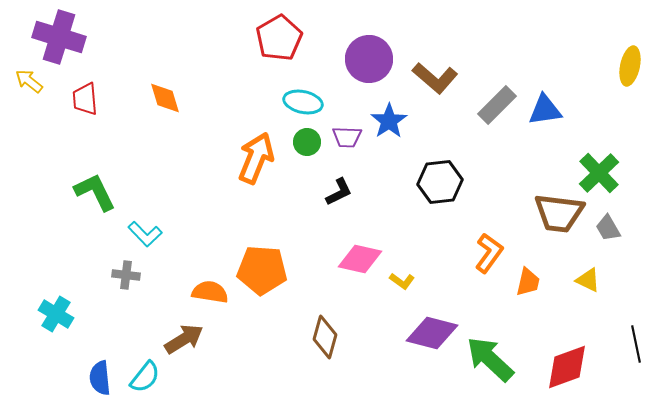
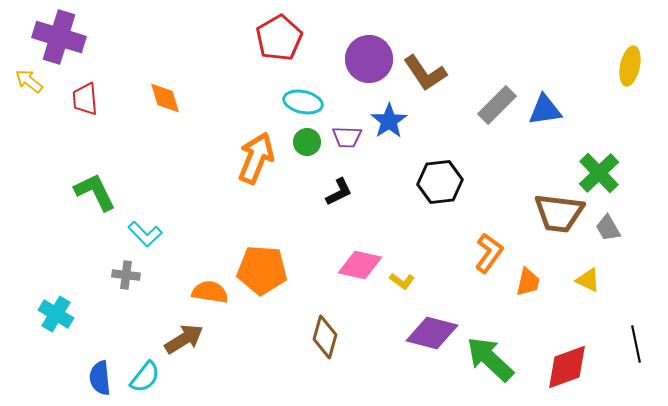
brown L-shape: moved 10 px left, 5 px up; rotated 15 degrees clockwise
pink diamond: moved 6 px down
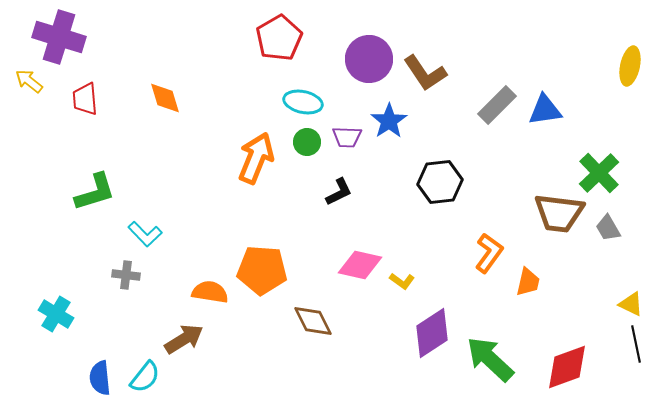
green L-shape: rotated 99 degrees clockwise
yellow triangle: moved 43 px right, 24 px down
purple diamond: rotated 48 degrees counterclockwise
brown diamond: moved 12 px left, 16 px up; rotated 42 degrees counterclockwise
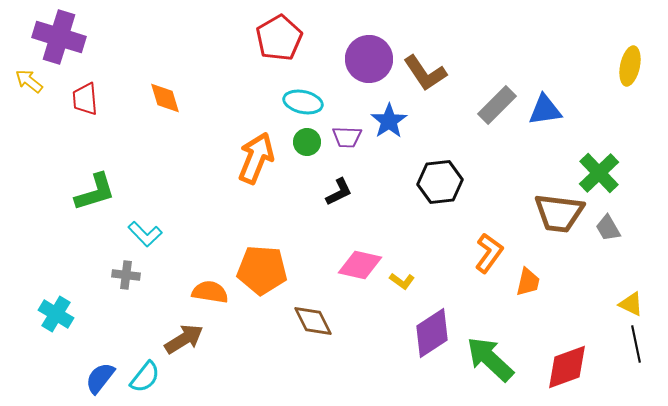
blue semicircle: rotated 44 degrees clockwise
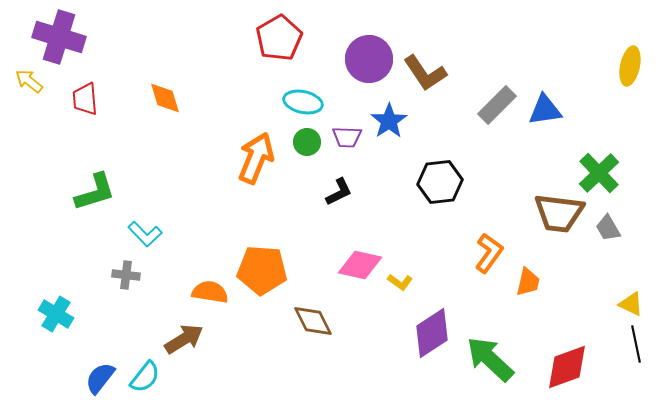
yellow L-shape: moved 2 px left, 1 px down
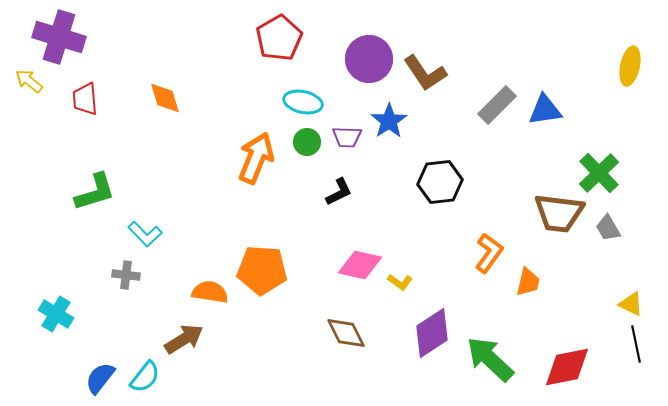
brown diamond: moved 33 px right, 12 px down
red diamond: rotated 9 degrees clockwise
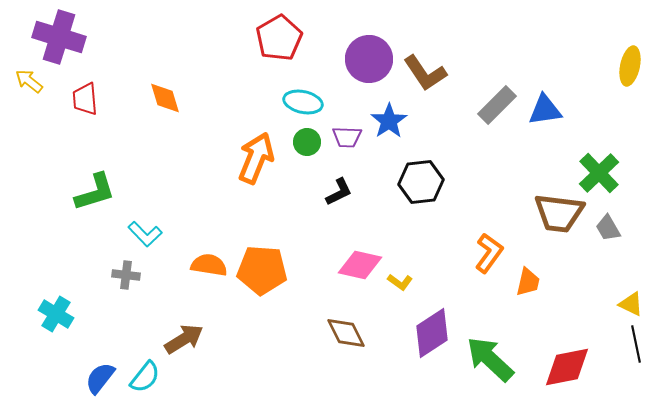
black hexagon: moved 19 px left
orange semicircle: moved 1 px left, 27 px up
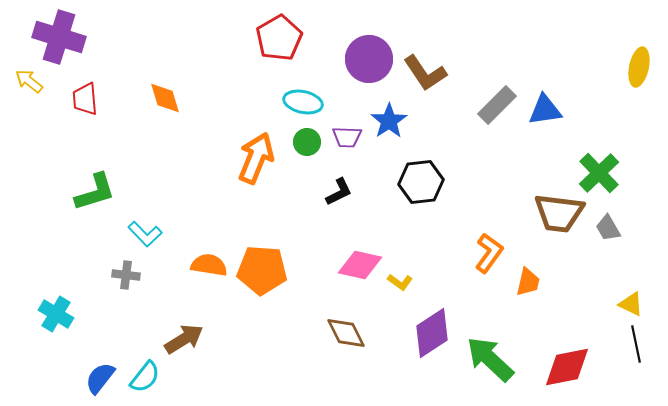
yellow ellipse: moved 9 px right, 1 px down
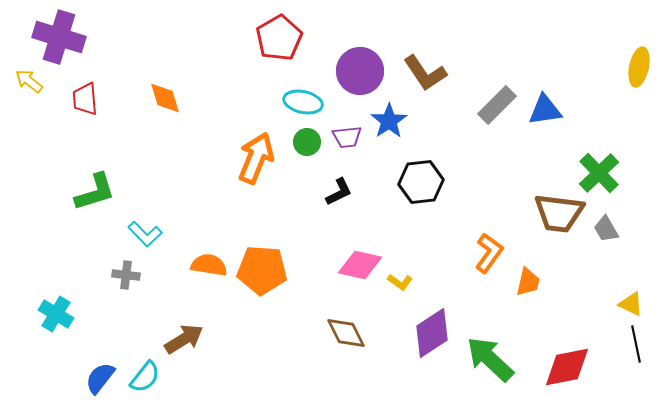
purple circle: moved 9 px left, 12 px down
purple trapezoid: rotated 8 degrees counterclockwise
gray trapezoid: moved 2 px left, 1 px down
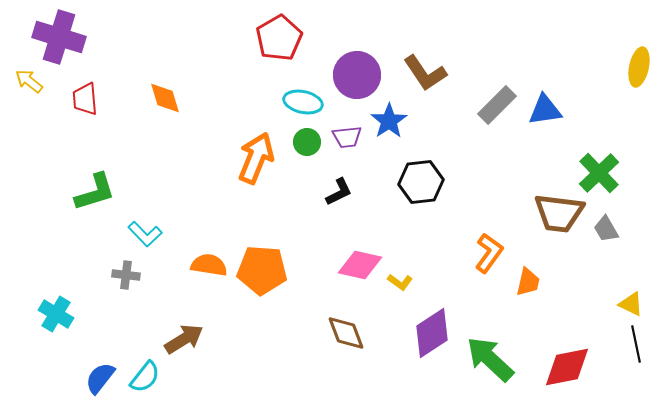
purple circle: moved 3 px left, 4 px down
brown diamond: rotated 6 degrees clockwise
